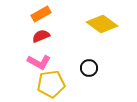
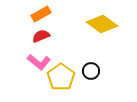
pink L-shape: rotated 10 degrees clockwise
black circle: moved 2 px right, 3 px down
yellow pentagon: moved 10 px right, 7 px up; rotated 28 degrees counterclockwise
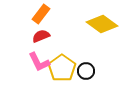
orange rectangle: rotated 24 degrees counterclockwise
pink L-shape: rotated 25 degrees clockwise
black circle: moved 5 px left
yellow pentagon: moved 1 px right, 9 px up
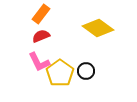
yellow diamond: moved 4 px left, 4 px down
yellow pentagon: moved 2 px left, 5 px down
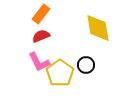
yellow diamond: rotated 44 degrees clockwise
black circle: moved 6 px up
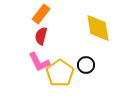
red semicircle: rotated 54 degrees counterclockwise
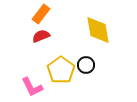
yellow diamond: moved 2 px down
red semicircle: rotated 54 degrees clockwise
pink L-shape: moved 7 px left, 25 px down
yellow pentagon: moved 1 px right, 3 px up
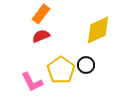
yellow diamond: rotated 76 degrees clockwise
pink L-shape: moved 5 px up
